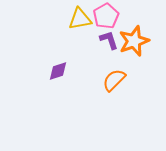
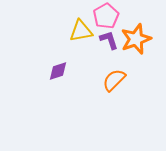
yellow triangle: moved 1 px right, 12 px down
orange star: moved 2 px right, 2 px up
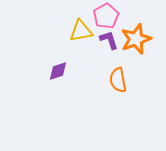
orange semicircle: moved 4 px right; rotated 55 degrees counterclockwise
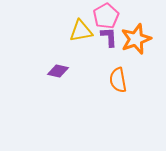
purple L-shape: moved 3 px up; rotated 15 degrees clockwise
purple diamond: rotated 30 degrees clockwise
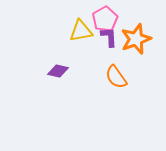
pink pentagon: moved 1 px left, 3 px down
orange semicircle: moved 2 px left, 3 px up; rotated 25 degrees counterclockwise
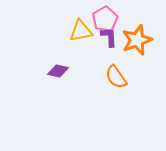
orange star: moved 1 px right, 1 px down
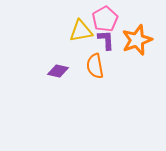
purple L-shape: moved 3 px left, 3 px down
orange semicircle: moved 21 px left, 11 px up; rotated 25 degrees clockwise
